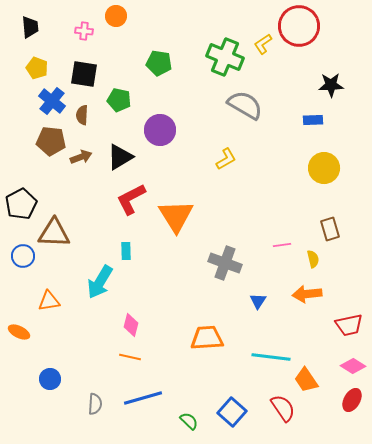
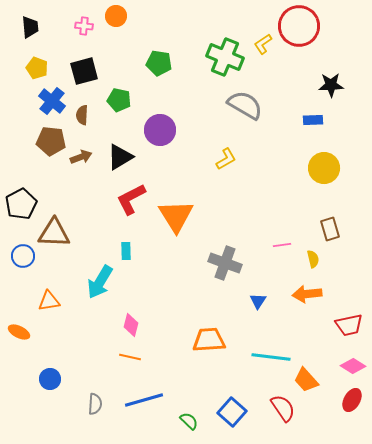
pink cross at (84, 31): moved 5 px up
black square at (84, 74): moved 3 px up; rotated 24 degrees counterclockwise
orange trapezoid at (207, 338): moved 2 px right, 2 px down
orange trapezoid at (306, 380): rotated 8 degrees counterclockwise
blue line at (143, 398): moved 1 px right, 2 px down
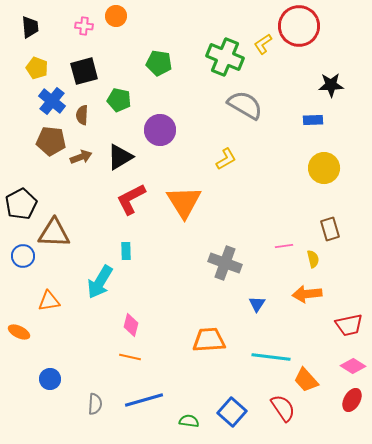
orange triangle at (176, 216): moved 8 px right, 14 px up
pink line at (282, 245): moved 2 px right, 1 px down
blue triangle at (258, 301): moved 1 px left, 3 px down
green semicircle at (189, 421): rotated 36 degrees counterclockwise
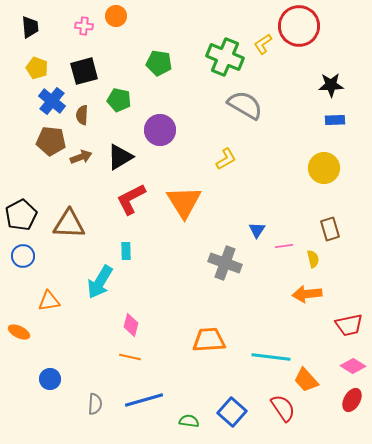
blue rectangle at (313, 120): moved 22 px right
black pentagon at (21, 204): moved 11 px down
brown triangle at (54, 233): moved 15 px right, 9 px up
blue triangle at (257, 304): moved 74 px up
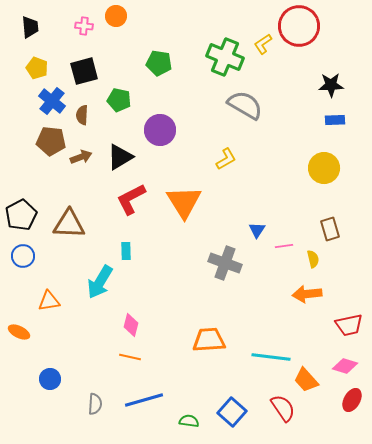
pink diamond at (353, 366): moved 8 px left; rotated 15 degrees counterclockwise
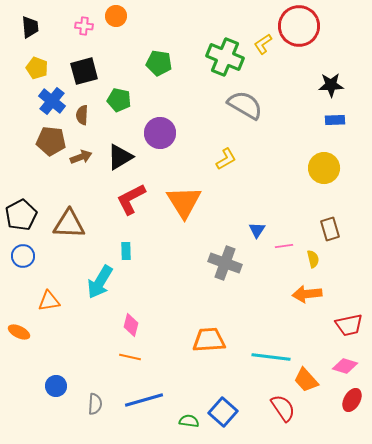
purple circle at (160, 130): moved 3 px down
blue circle at (50, 379): moved 6 px right, 7 px down
blue square at (232, 412): moved 9 px left
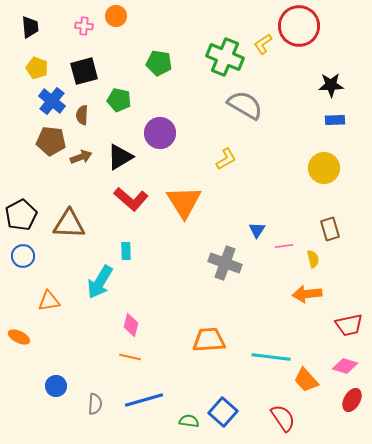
red L-shape at (131, 199): rotated 112 degrees counterclockwise
orange ellipse at (19, 332): moved 5 px down
red semicircle at (283, 408): moved 10 px down
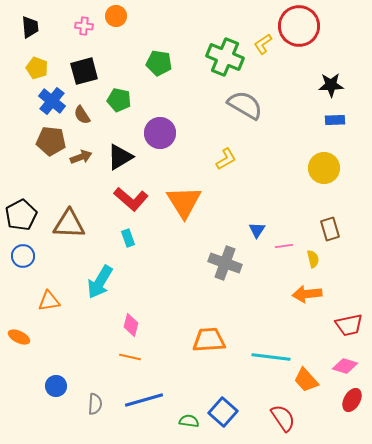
brown semicircle at (82, 115): rotated 36 degrees counterclockwise
cyan rectangle at (126, 251): moved 2 px right, 13 px up; rotated 18 degrees counterclockwise
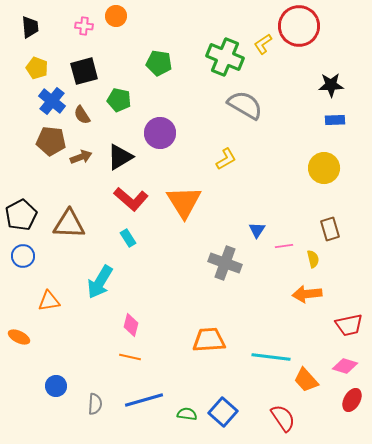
cyan rectangle at (128, 238): rotated 12 degrees counterclockwise
green semicircle at (189, 421): moved 2 px left, 7 px up
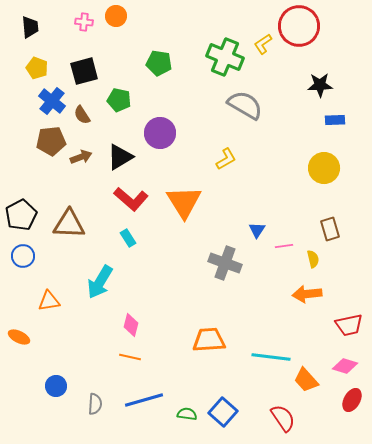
pink cross at (84, 26): moved 4 px up
black star at (331, 85): moved 11 px left
brown pentagon at (51, 141): rotated 12 degrees counterclockwise
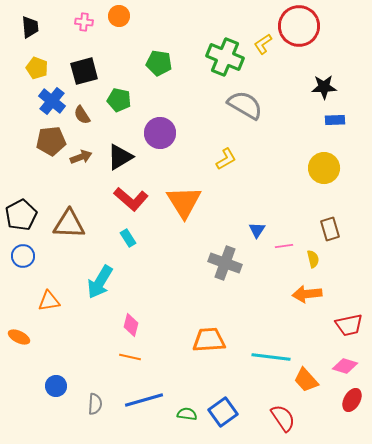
orange circle at (116, 16): moved 3 px right
black star at (320, 85): moved 4 px right, 2 px down
blue square at (223, 412): rotated 12 degrees clockwise
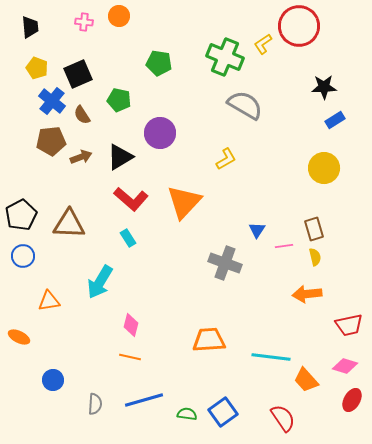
black square at (84, 71): moved 6 px left, 3 px down; rotated 8 degrees counterclockwise
blue rectangle at (335, 120): rotated 30 degrees counterclockwise
orange triangle at (184, 202): rotated 15 degrees clockwise
brown rectangle at (330, 229): moved 16 px left
yellow semicircle at (313, 259): moved 2 px right, 2 px up
blue circle at (56, 386): moved 3 px left, 6 px up
